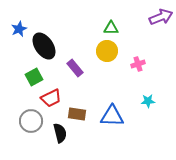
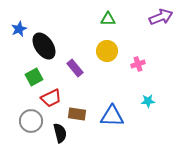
green triangle: moved 3 px left, 9 px up
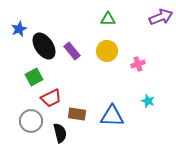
purple rectangle: moved 3 px left, 17 px up
cyan star: rotated 24 degrees clockwise
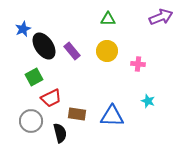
blue star: moved 4 px right
pink cross: rotated 24 degrees clockwise
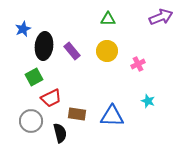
black ellipse: rotated 40 degrees clockwise
pink cross: rotated 32 degrees counterclockwise
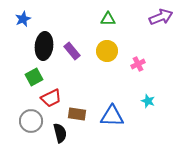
blue star: moved 10 px up
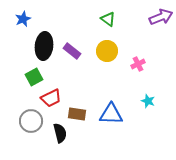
green triangle: rotated 35 degrees clockwise
purple rectangle: rotated 12 degrees counterclockwise
blue triangle: moved 1 px left, 2 px up
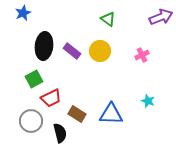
blue star: moved 6 px up
yellow circle: moved 7 px left
pink cross: moved 4 px right, 9 px up
green square: moved 2 px down
brown rectangle: rotated 24 degrees clockwise
